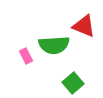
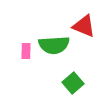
pink rectangle: moved 5 px up; rotated 28 degrees clockwise
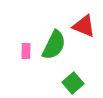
green semicircle: rotated 60 degrees counterclockwise
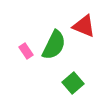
pink rectangle: rotated 35 degrees counterclockwise
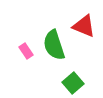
green semicircle: rotated 136 degrees clockwise
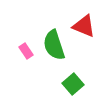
green square: moved 1 px down
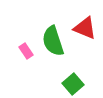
red triangle: moved 1 px right, 2 px down
green semicircle: moved 1 px left, 4 px up
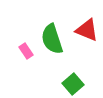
red triangle: moved 2 px right, 2 px down
green semicircle: moved 1 px left, 2 px up
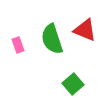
red triangle: moved 2 px left
pink rectangle: moved 8 px left, 6 px up; rotated 14 degrees clockwise
